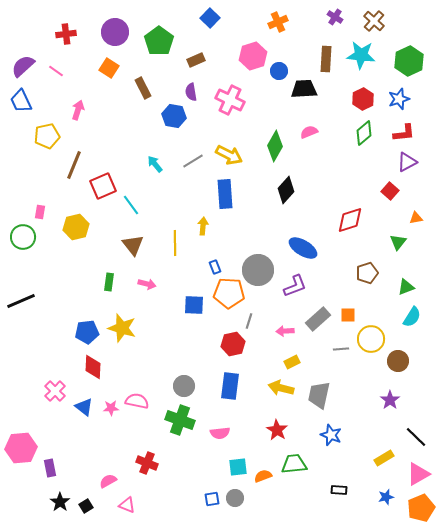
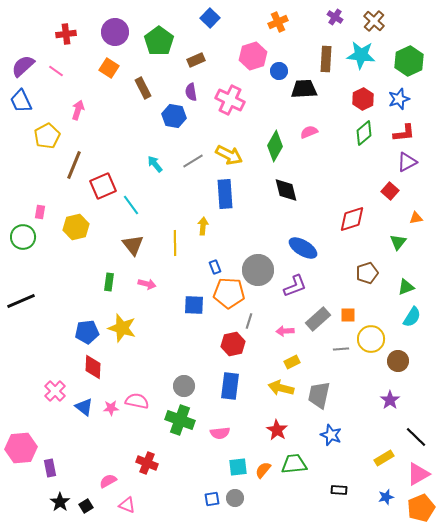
yellow pentagon at (47, 136): rotated 15 degrees counterclockwise
black diamond at (286, 190): rotated 56 degrees counterclockwise
red diamond at (350, 220): moved 2 px right, 1 px up
orange semicircle at (263, 476): moved 6 px up; rotated 30 degrees counterclockwise
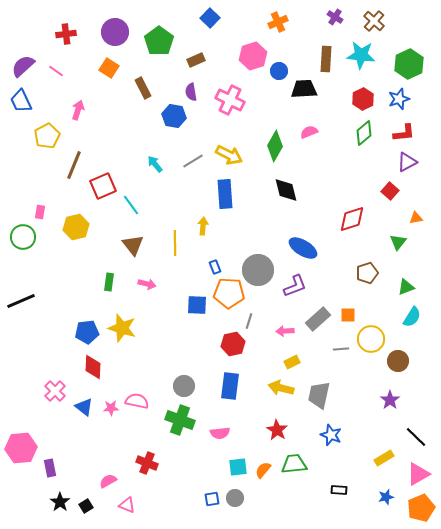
green hexagon at (409, 61): moved 3 px down
blue square at (194, 305): moved 3 px right
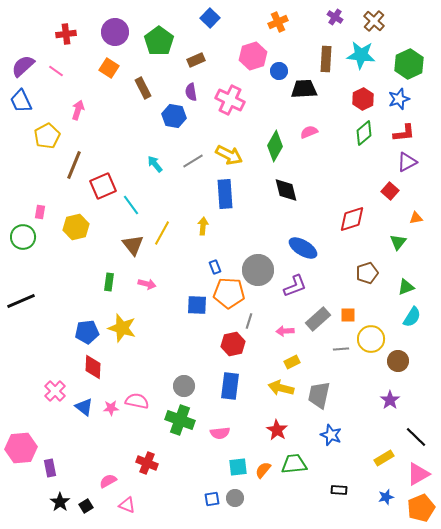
yellow line at (175, 243): moved 13 px left, 10 px up; rotated 30 degrees clockwise
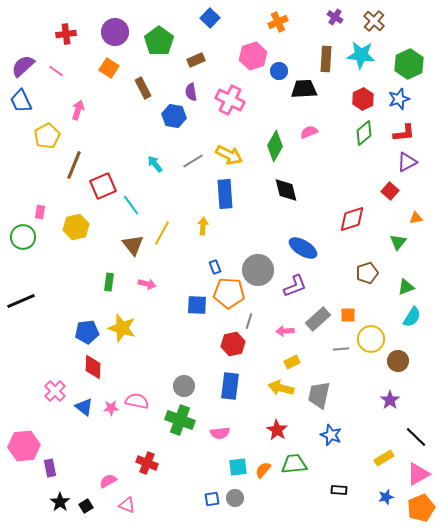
pink hexagon at (21, 448): moved 3 px right, 2 px up
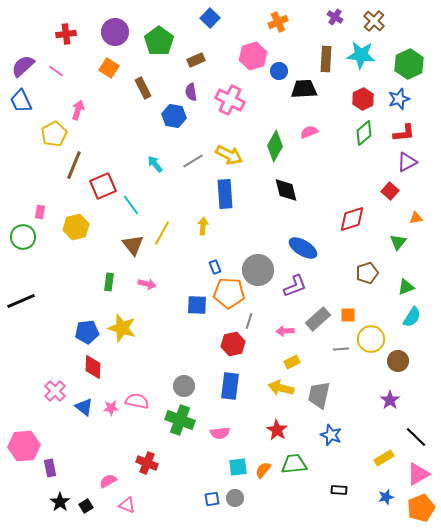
yellow pentagon at (47, 136): moved 7 px right, 2 px up
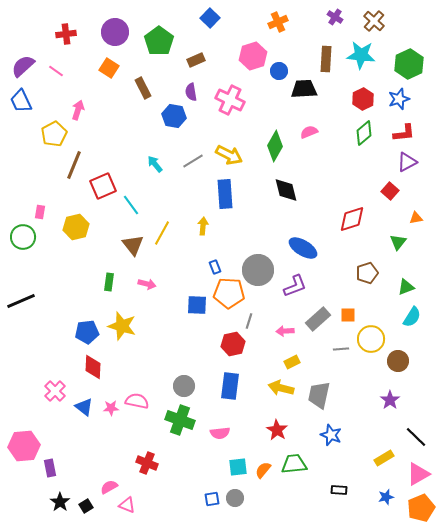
yellow star at (122, 328): moved 2 px up
pink semicircle at (108, 481): moved 1 px right, 6 px down
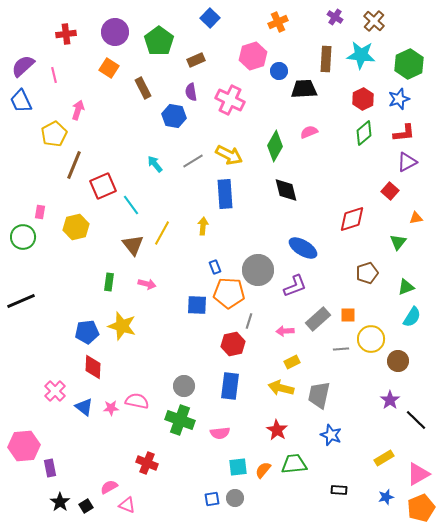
pink line at (56, 71): moved 2 px left, 4 px down; rotated 42 degrees clockwise
black line at (416, 437): moved 17 px up
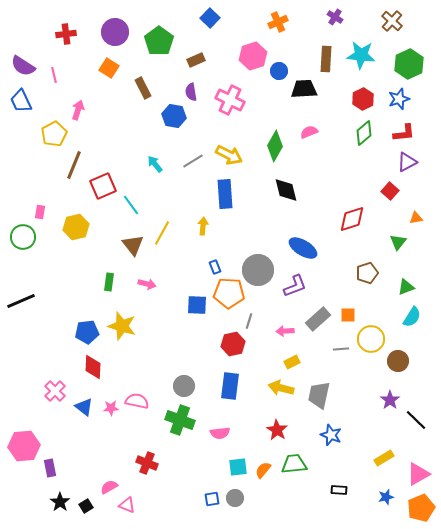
brown cross at (374, 21): moved 18 px right
purple semicircle at (23, 66): rotated 105 degrees counterclockwise
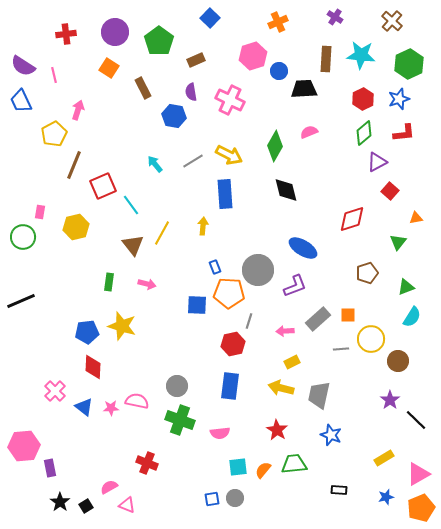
purple triangle at (407, 162): moved 30 px left
gray circle at (184, 386): moved 7 px left
